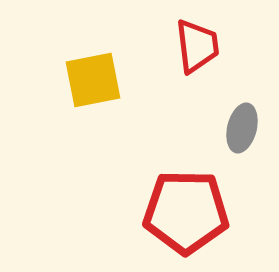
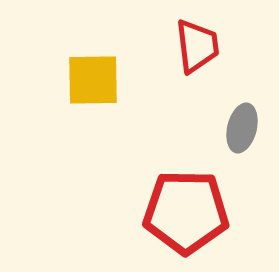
yellow square: rotated 10 degrees clockwise
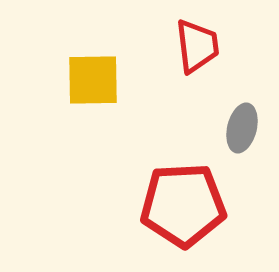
red pentagon: moved 3 px left, 7 px up; rotated 4 degrees counterclockwise
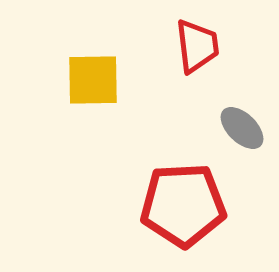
gray ellipse: rotated 60 degrees counterclockwise
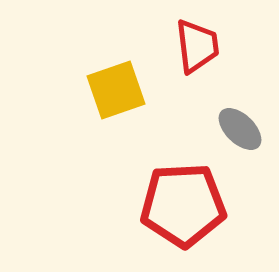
yellow square: moved 23 px right, 10 px down; rotated 18 degrees counterclockwise
gray ellipse: moved 2 px left, 1 px down
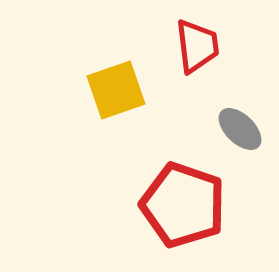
red pentagon: rotated 22 degrees clockwise
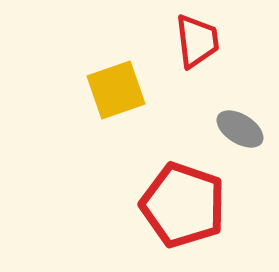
red trapezoid: moved 5 px up
gray ellipse: rotated 12 degrees counterclockwise
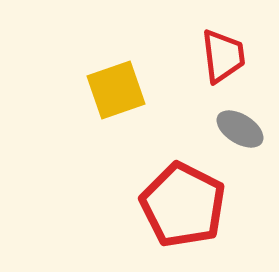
red trapezoid: moved 26 px right, 15 px down
red pentagon: rotated 8 degrees clockwise
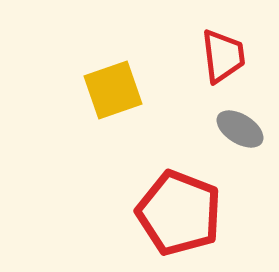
yellow square: moved 3 px left
red pentagon: moved 4 px left, 8 px down; rotated 6 degrees counterclockwise
